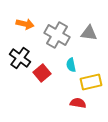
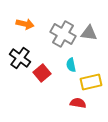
gray cross: moved 6 px right, 1 px up
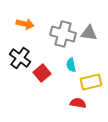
gray cross: rotated 15 degrees counterclockwise
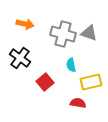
gray triangle: rotated 12 degrees clockwise
red square: moved 3 px right, 9 px down
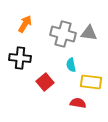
orange arrow: rotated 72 degrees counterclockwise
gray triangle: rotated 12 degrees counterclockwise
black cross: rotated 30 degrees counterclockwise
yellow rectangle: rotated 20 degrees clockwise
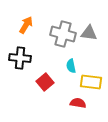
orange arrow: moved 1 px right, 1 px down
cyan semicircle: moved 1 px down
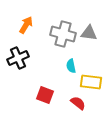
black cross: moved 2 px left; rotated 30 degrees counterclockwise
red square: moved 13 px down; rotated 30 degrees counterclockwise
red semicircle: rotated 28 degrees clockwise
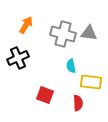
red semicircle: rotated 49 degrees clockwise
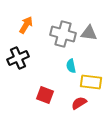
red semicircle: moved 1 px right; rotated 119 degrees counterclockwise
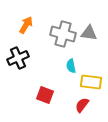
red semicircle: moved 3 px right, 2 px down; rotated 21 degrees counterclockwise
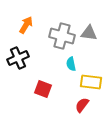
gray cross: moved 1 px left, 2 px down
cyan semicircle: moved 2 px up
red square: moved 2 px left, 6 px up
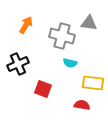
gray triangle: moved 10 px up
black cross: moved 6 px down
cyan semicircle: moved 1 px left, 1 px up; rotated 64 degrees counterclockwise
yellow rectangle: moved 2 px right, 1 px down
red semicircle: rotated 63 degrees clockwise
